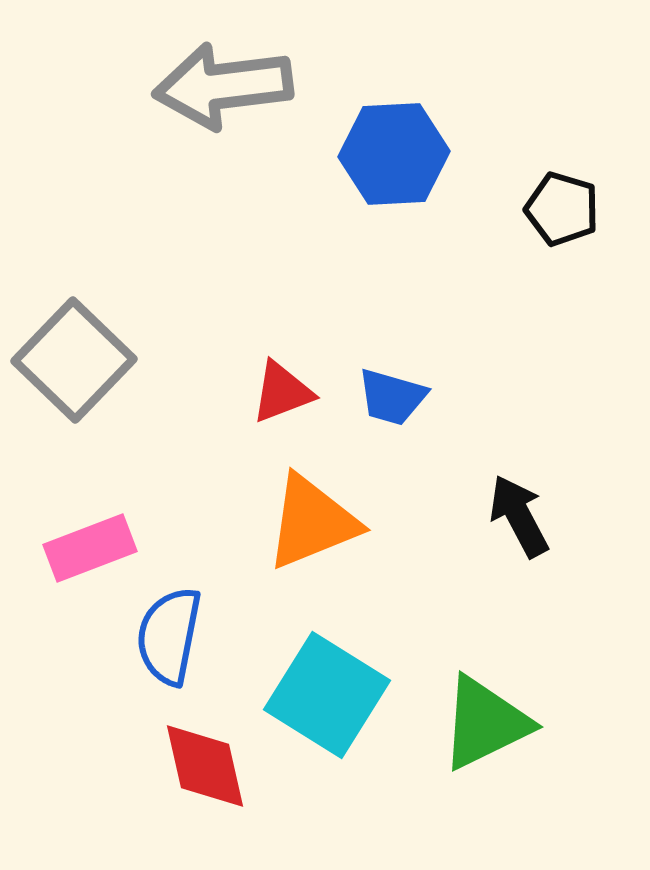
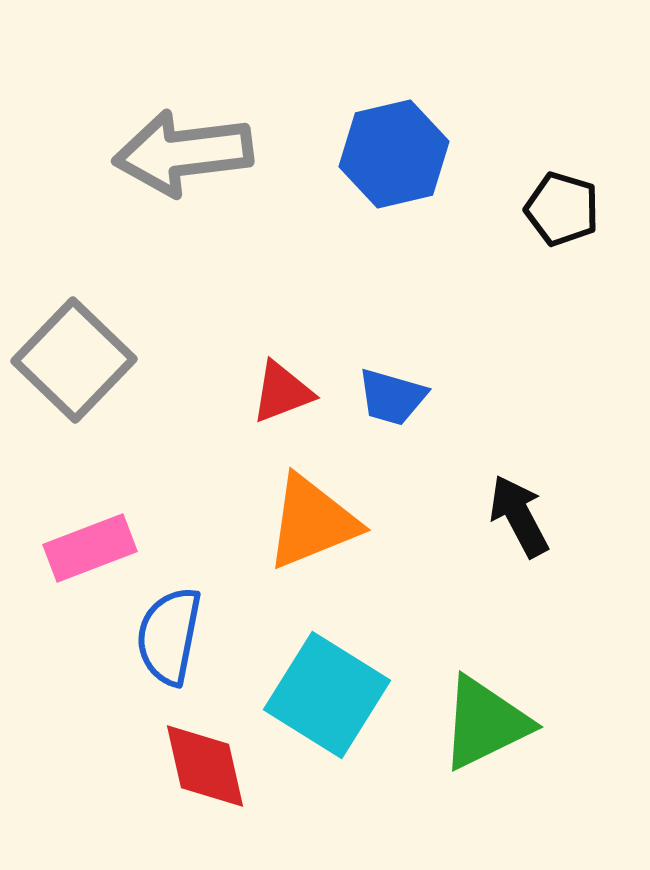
gray arrow: moved 40 px left, 67 px down
blue hexagon: rotated 10 degrees counterclockwise
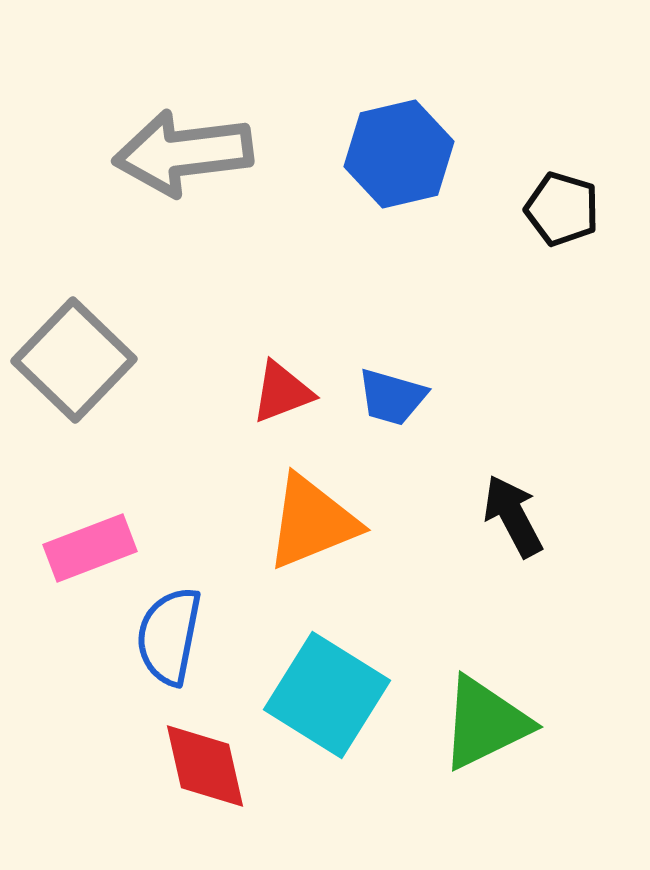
blue hexagon: moved 5 px right
black arrow: moved 6 px left
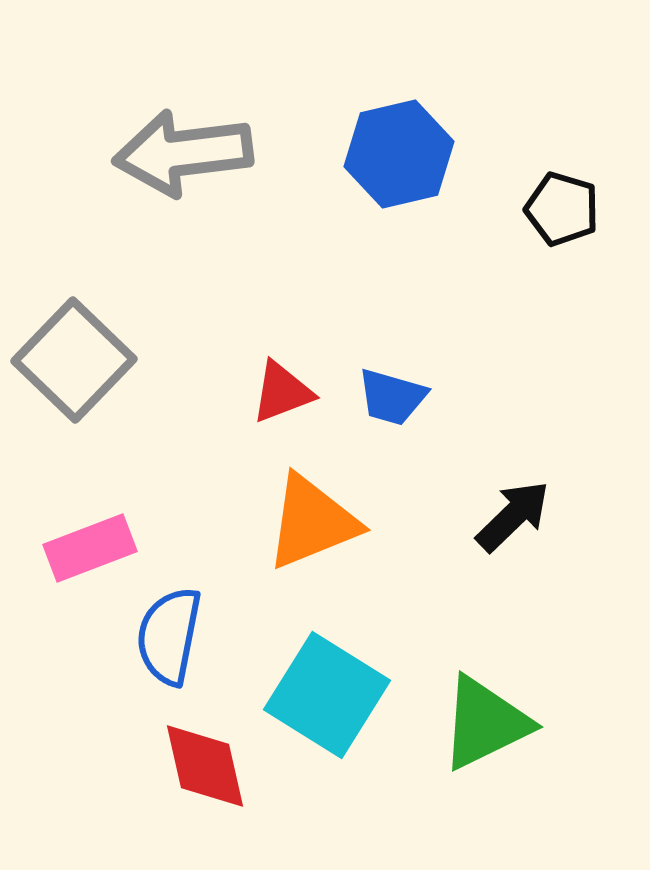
black arrow: rotated 74 degrees clockwise
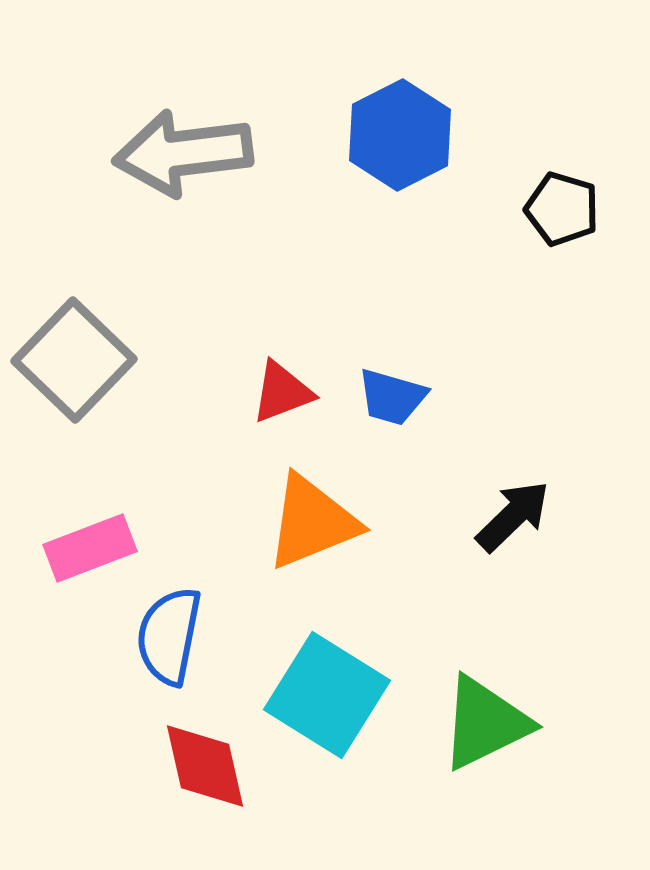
blue hexagon: moved 1 px right, 19 px up; rotated 14 degrees counterclockwise
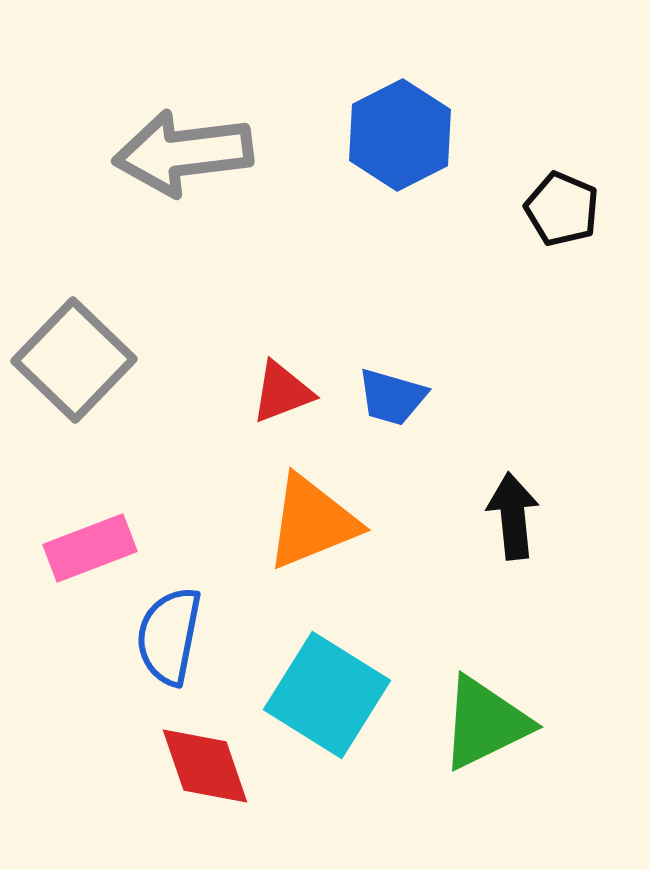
black pentagon: rotated 6 degrees clockwise
black arrow: rotated 52 degrees counterclockwise
red diamond: rotated 6 degrees counterclockwise
